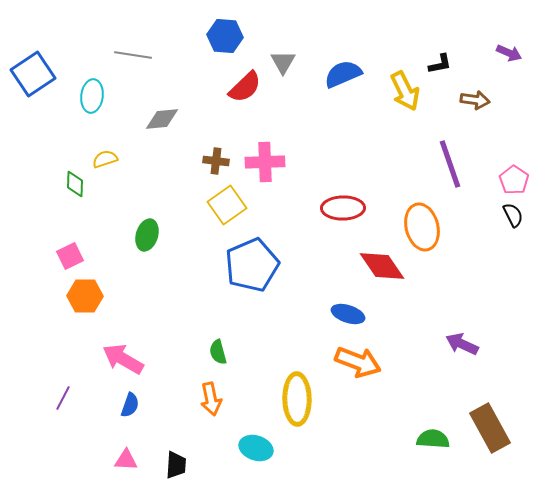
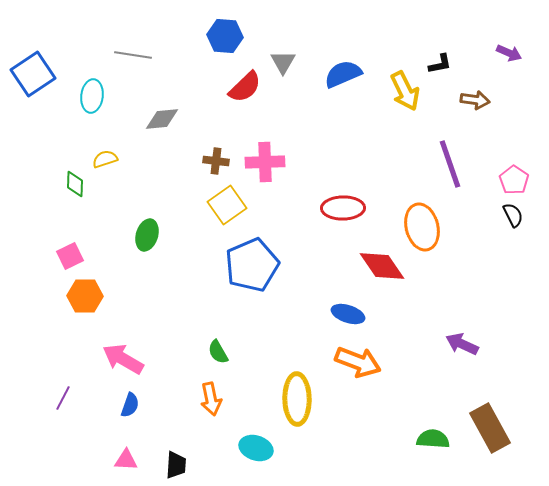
green semicircle at (218, 352): rotated 15 degrees counterclockwise
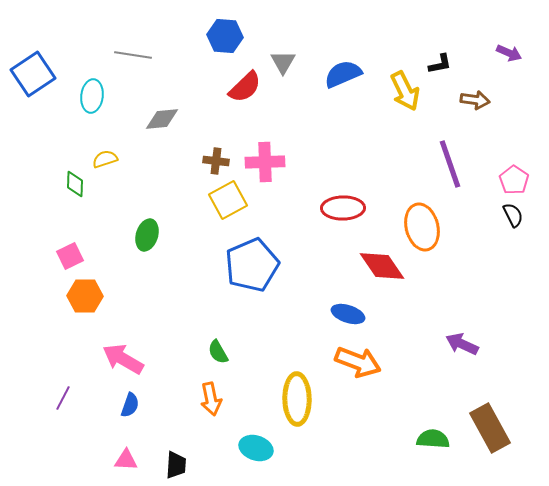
yellow square at (227, 205): moved 1 px right, 5 px up; rotated 6 degrees clockwise
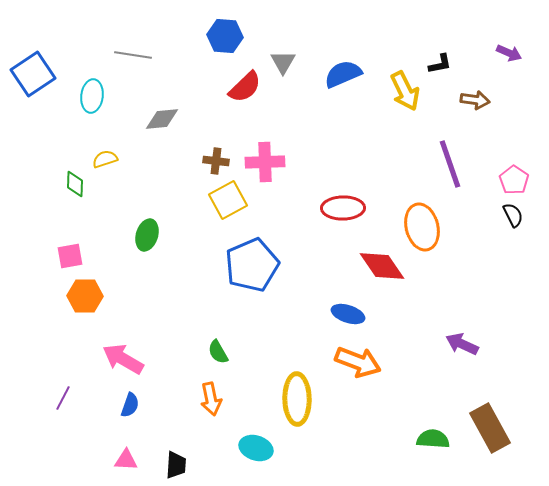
pink square at (70, 256): rotated 16 degrees clockwise
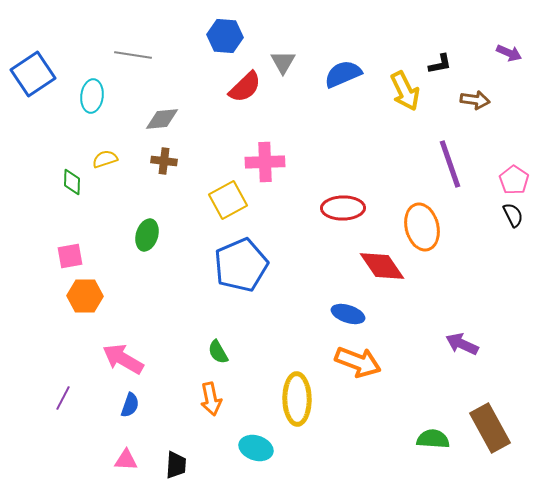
brown cross at (216, 161): moved 52 px left
green diamond at (75, 184): moved 3 px left, 2 px up
blue pentagon at (252, 265): moved 11 px left
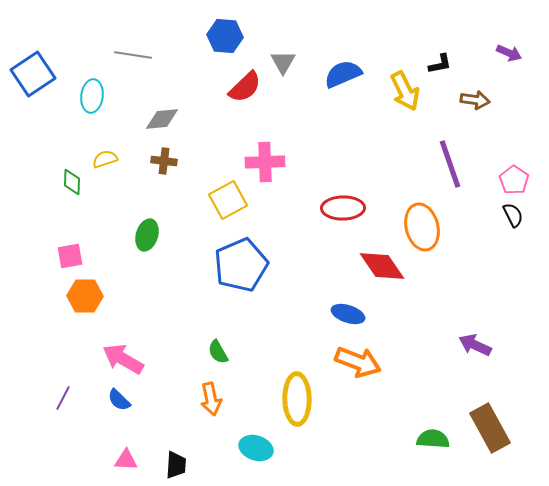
purple arrow at (462, 344): moved 13 px right, 1 px down
blue semicircle at (130, 405): moved 11 px left, 5 px up; rotated 115 degrees clockwise
